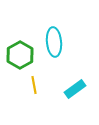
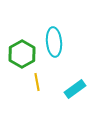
green hexagon: moved 2 px right, 1 px up
yellow line: moved 3 px right, 3 px up
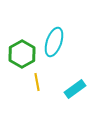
cyan ellipse: rotated 24 degrees clockwise
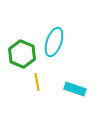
green hexagon: rotated 8 degrees counterclockwise
cyan rectangle: rotated 55 degrees clockwise
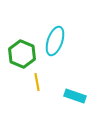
cyan ellipse: moved 1 px right, 1 px up
cyan rectangle: moved 7 px down
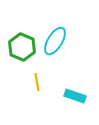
cyan ellipse: rotated 12 degrees clockwise
green hexagon: moved 7 px up
